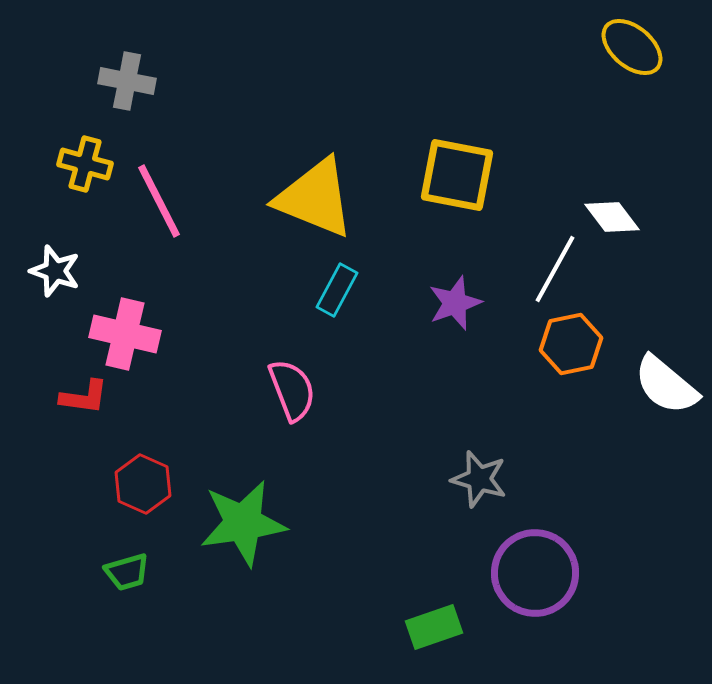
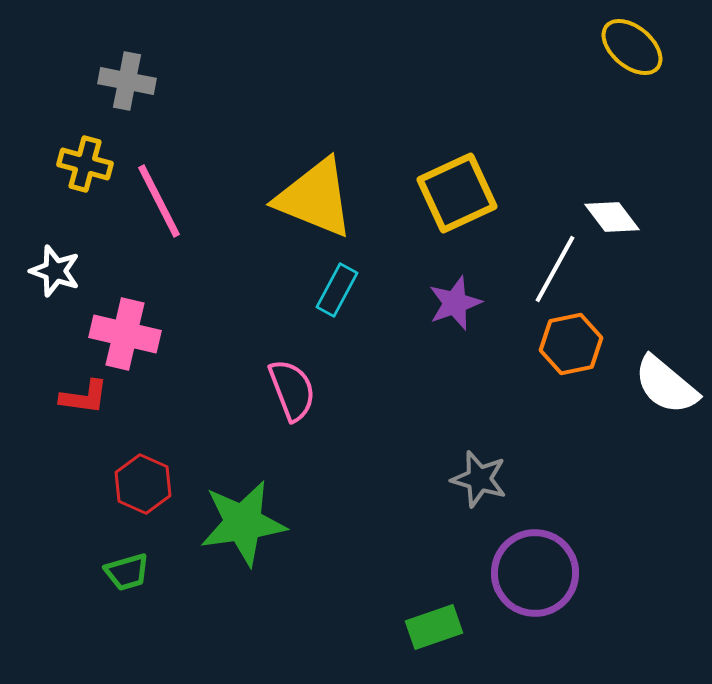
yellow square: moved 18 px down; rotated 36 degrees counterclockwise
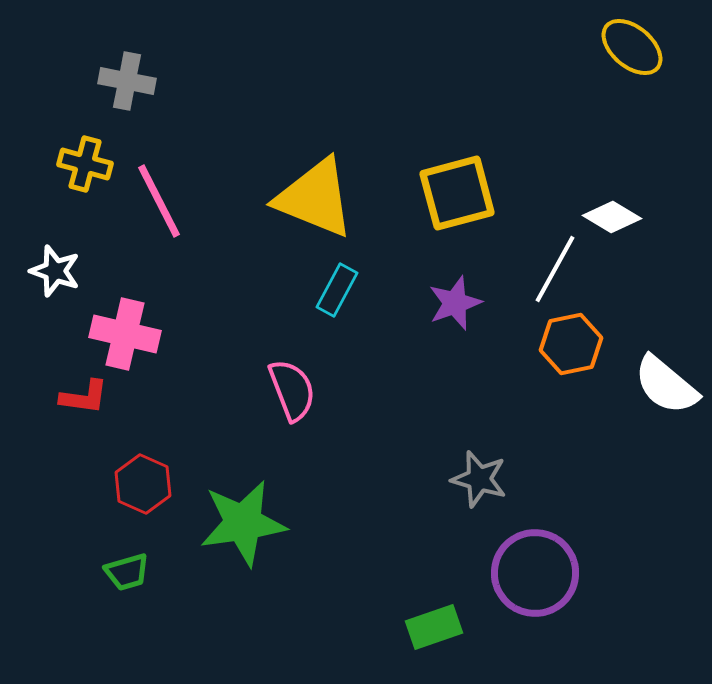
yellow square: rotated 10 degrees clockwise
white diamond: rotated 22 degrees counterclockwise
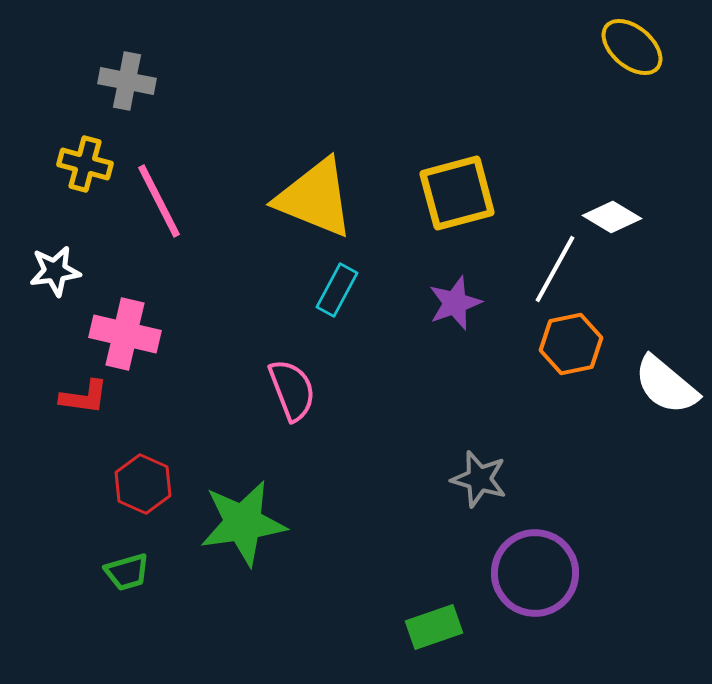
white star: rotated 27 degrees counterclockwise
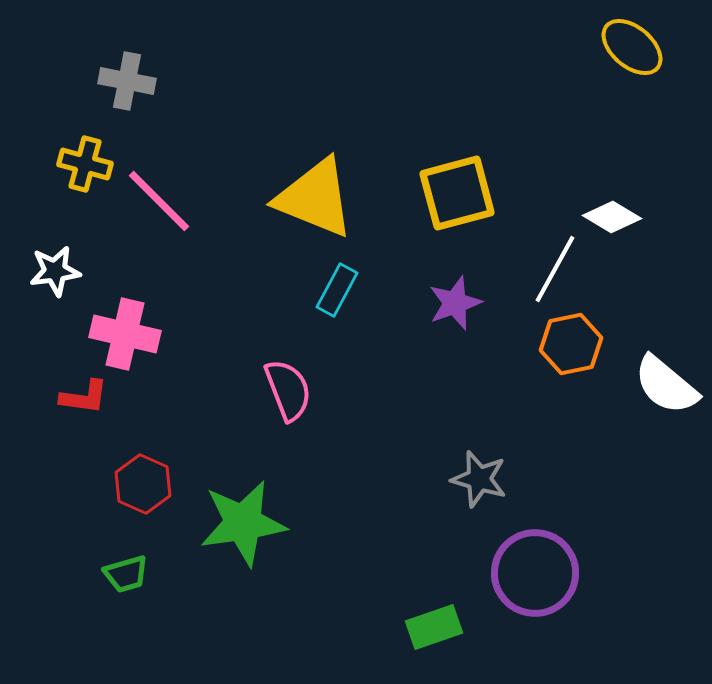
pink line: rotated 18 degrees counterclockwise
pink semicircle: moved 4 px left
green trapezoid: moved 1 px left, 2 px down
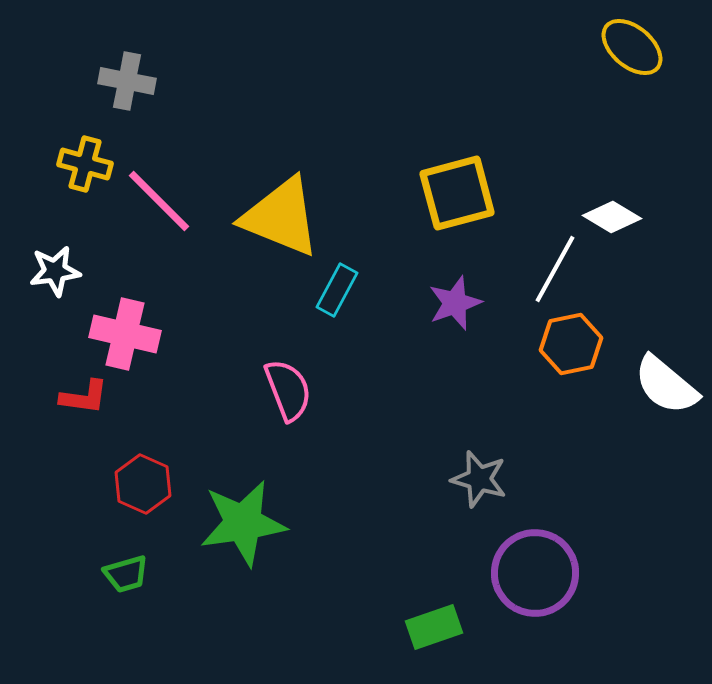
yellow triangle: moved 34 px left, 19 px down
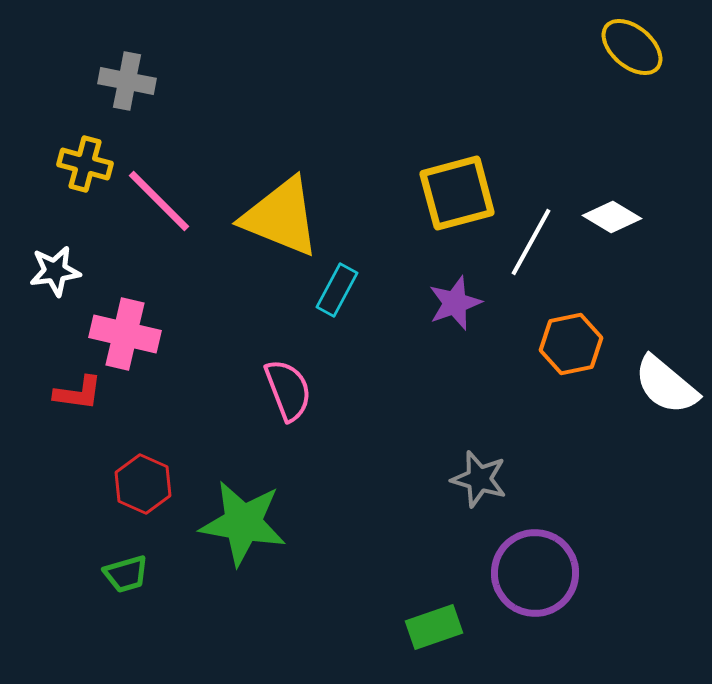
white line: moved 24 px left, 27 px up
red L-shape: moved 6 px left, 4 px up
green star: rotated 18 degrees clockwise
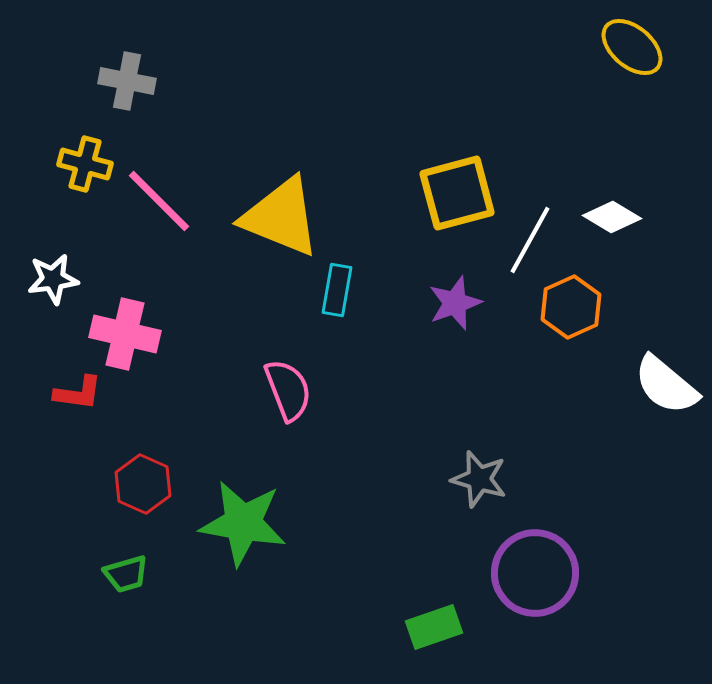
white line: moved 1 px left, 2 px up
white star: moved 2 px left, 8 px down
cyan rectangle: rotated 18 degrees counterclockwise
orange hexagon: moved 37 px up; rotated 12 degrees counterclockwise
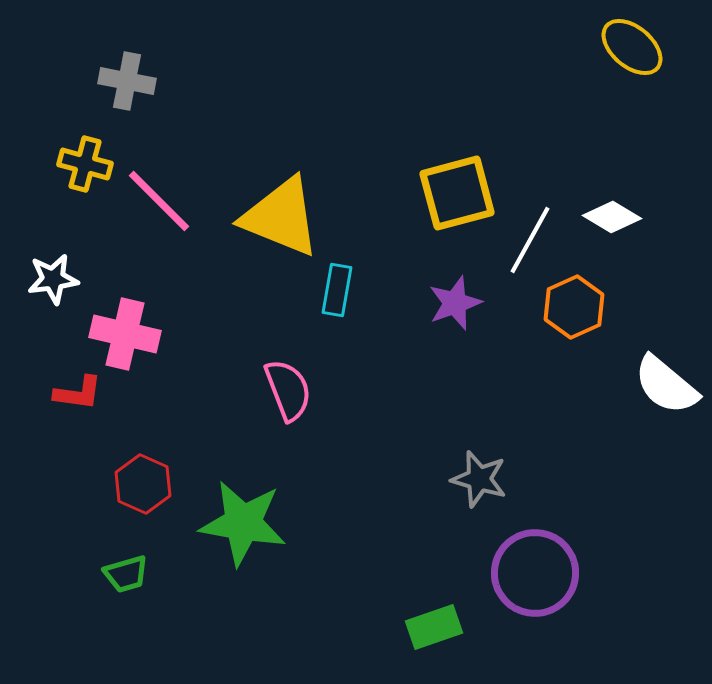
orange hexagon: moved 3 px right
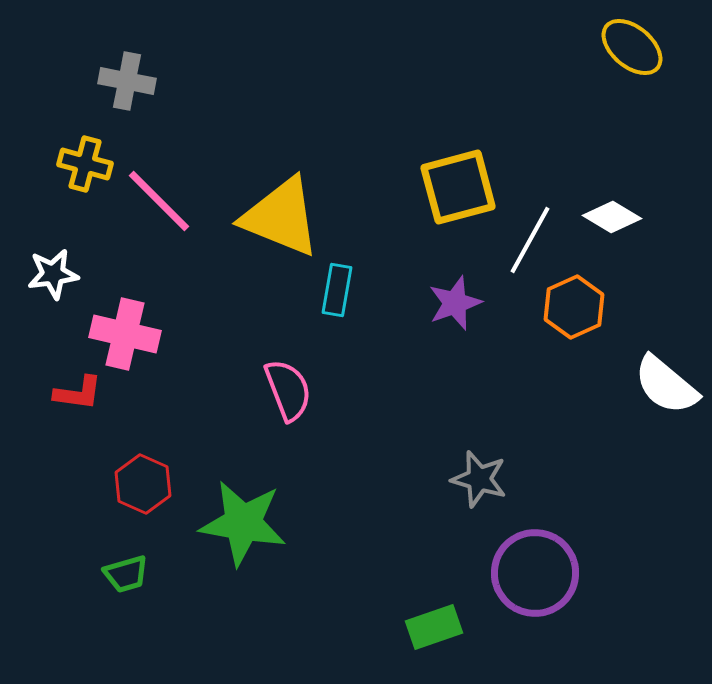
yellow square: moved 1 px right, 6 px up
white star: moved 5 px up
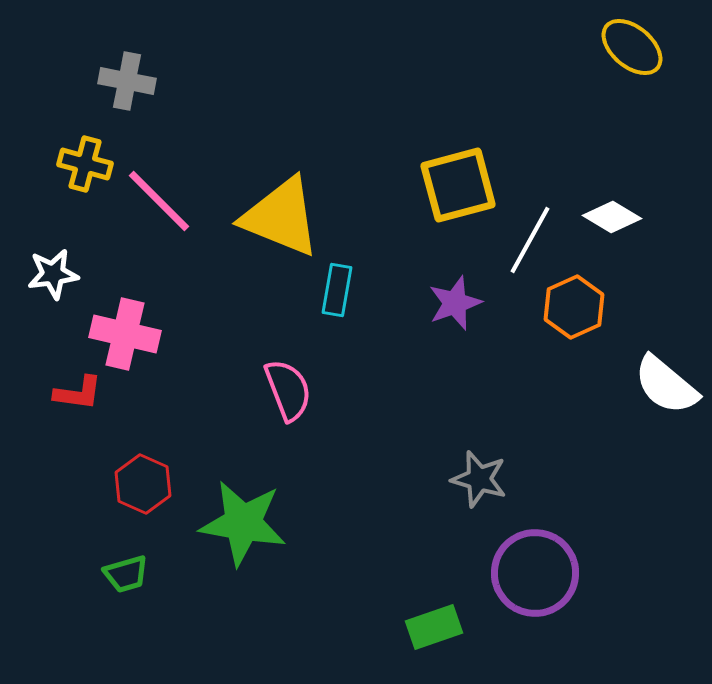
yellow square: moved 2 px up
